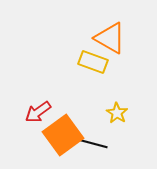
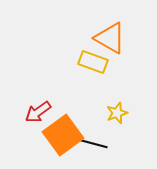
yellow star: rotated 20 degrees clockwise
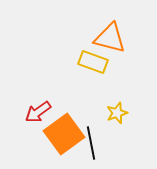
orange triangle: rotated 16 degrees counterclockwise
orange square: moved 1 px right, 1 px up
black line: rotated 64 degrees clockwise
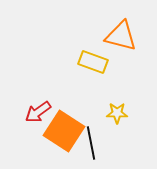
orange triangle: moved 11 px right, 2 px up
yellow star: rotated 20 degrees clockwise
orange square: moved 3 px up; rotated 21 degrees counterclockwise
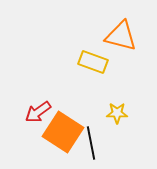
orange square: moved 1 px left, 1 px down
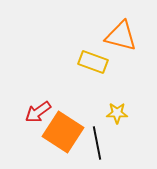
black line: moved 6 px right
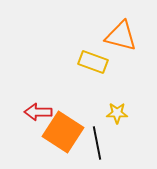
red arrow: rotated 36 degrees clockwise
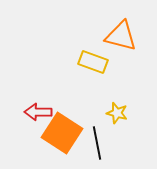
yellow star: rotated 15 degrees clockwise
orange square: moved 1 px left, 1 px down
